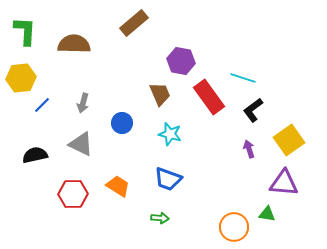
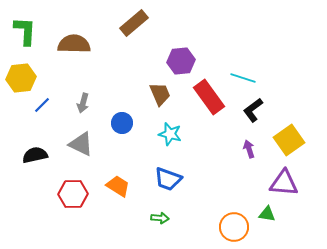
purple hexagon: rotated 16 degrees counterclockwise
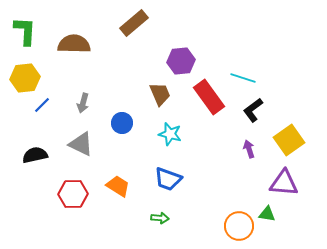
yellow hexagon: moved 4 px right
orange circle: moved 5 px right, 1 px up
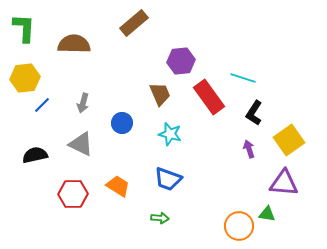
green L-shape: moved 1 px left, 3 px up
black L-shape: moved 1 px right, 3 px down; rotated 20 degrees counterclockwise
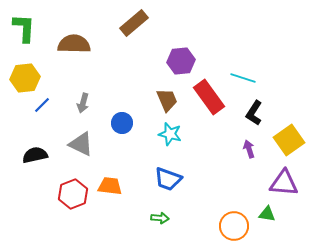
brown trapezoid: moved 7 px right, 6 px down
orange trapezoid: moved 8 px left; rotated 25 degrees counterclockwise
red hexagon: rotated 20 degrees counterclockwise
orange circle: moved 5 px left
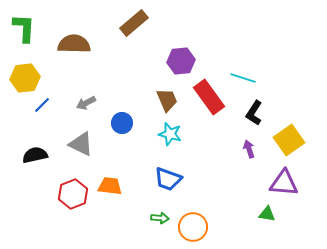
gray arrow: moved 3 px right; rotated 48 degrees clockwise
orange circle: moved 41 px left, 1 px down
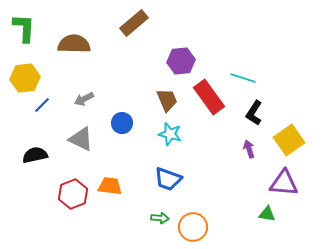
gray arrow: moved 2 px left, 4 px up
gray triangle: moved 5 px up
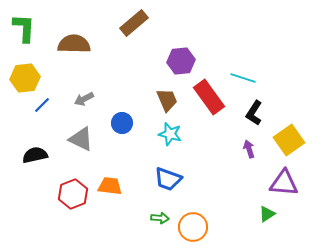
green triangle: rotated 42 degrees counterclockwise
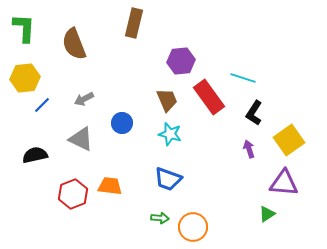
brown rectangle: rotated 36 degrees counterclockwise
brown semicircle: rotated 112 degrees counterclockwise
